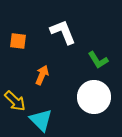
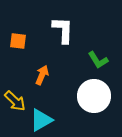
white L-shape: moved 2 px up; rotated 24 degrees clockwise
white circle: moved 1 px up
cyan triangle: rotated 45 degrees clockwise
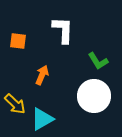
green L-shape: moved 1 px down
yellow arrow: moved 3 px down
cyan triangle: moved 1 px right, 1 px up
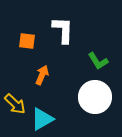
orange square: moved 9 px right
white circle: moved 1 px right, 1 px down
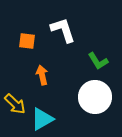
white L-shape: rotated 20 degrees counterclockwise
orange arrow: rotated 36 degrees counterclockwise
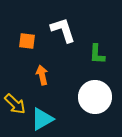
green L-shape: moved 1 px left, 7 px up; rotated 35 degrees clockwise
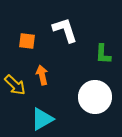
white L-shape: moved 2 px right
green L-shape: moved 6 px right
yellow arrow: moved 19 px up
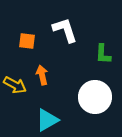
yellow arrow: rotated 15 degrees counterclockwise
cyan triangle: moved 5 px right, 1 px down
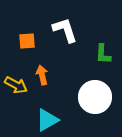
orange square: rotated 12 degrees counterclockwise
yellow arrow: moved 1 px right
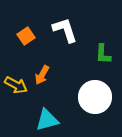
orange square: moved 1 px left, 5 px up; rotated 30 degrees counterclockwise
orange arrow: rotated 138 degrees counterclockwise
cyan triangle: rotated 15 degrees clockwise
